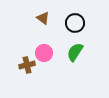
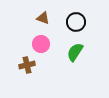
brown triangle: rotated 16 degrees counterclockwise
black circle: moved 1 px right, 1 px up
pink circle: moved 3 px left, 9 px up
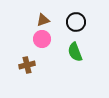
brown triangle: moved 2 px down; rotated 40 degrees counterclockwise
pink circle: moved 1 px right, 5 px up
green semicircle: rotated 54 degrees counterclockwise
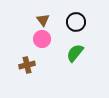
brown triangle: rotated 48 degrees counterclockwise
green semicircle: moved 1 px down; rotated 60 degrees clockwise
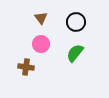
brown triangle: moved 2 px left, 2 px up
pink circle: moved 1 px left, 5 px down
brown cross: moved 1 px left, 2 px down; rotated 21 degrees clockwise
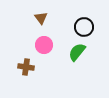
black circle: moved 8 px right, 5 px down
pink circle: moved 3 px right, 1 px down
green semicircle: moved 2 px right, 1 px up
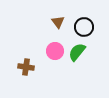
brown triangle: moved 17 px right, 4 px down
pink circle: moved 11 px right, 6 px down
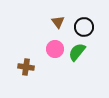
pink circle: moved 2 px up
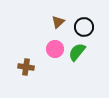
brown triangle: rotated 24 degrees clockwise
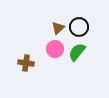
brown triangle: moved 6 px down
black circle: moved 5 px left
brown cross: moved 4 px up
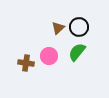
pink circle: moved 6 px left, 7 px down
